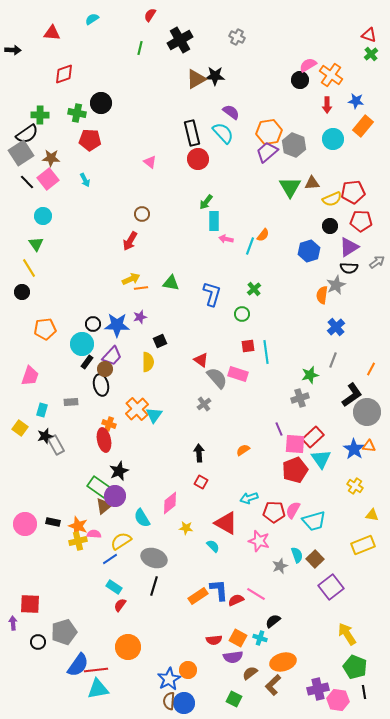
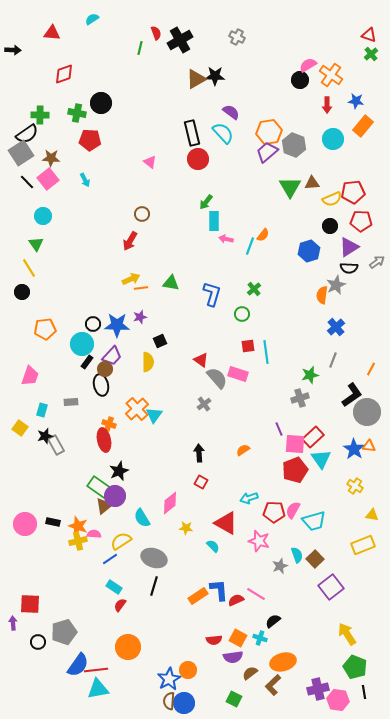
red semicircle at (150, 15): moved 6 px right, 18 px down; rotated 128 degrees clockwise
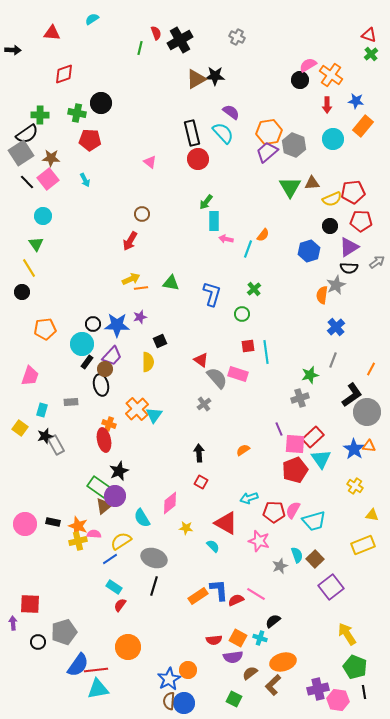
cyan line at (250, 246): moved 2 px left, 3 px down
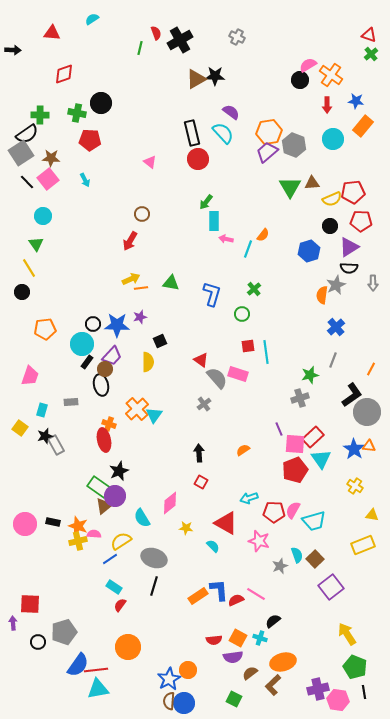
gray arrow at (377, 262): moved 4 px left, 21 px down; rotated 126 degrees clockwise
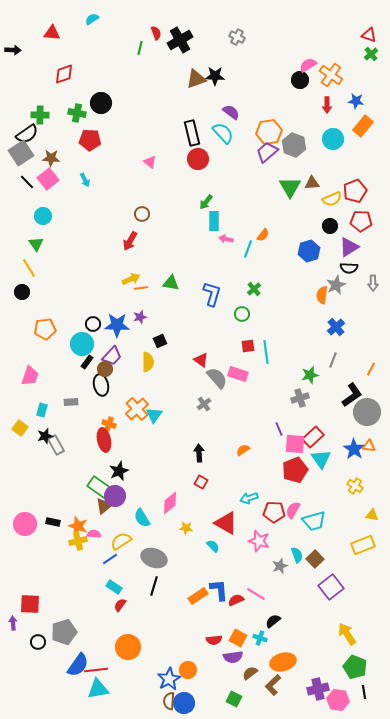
brown triangle at (196, 79): rotated 10 degrees clockwise
red pentagon at (353, 192): moved 2 px right, 1 px up; rotated 15 degrees counterclockwise
